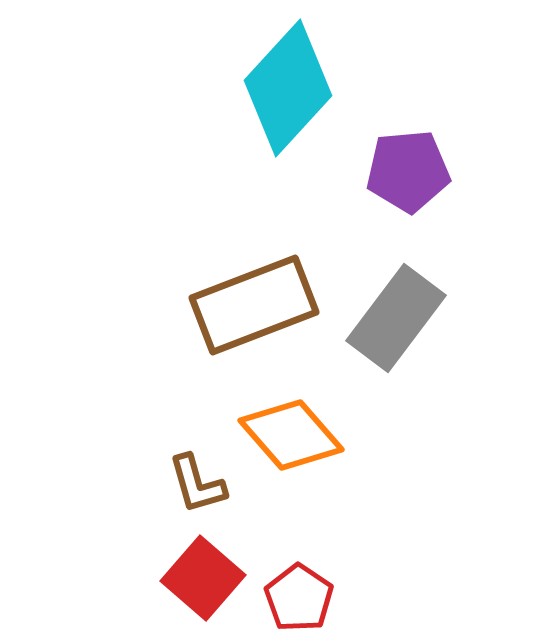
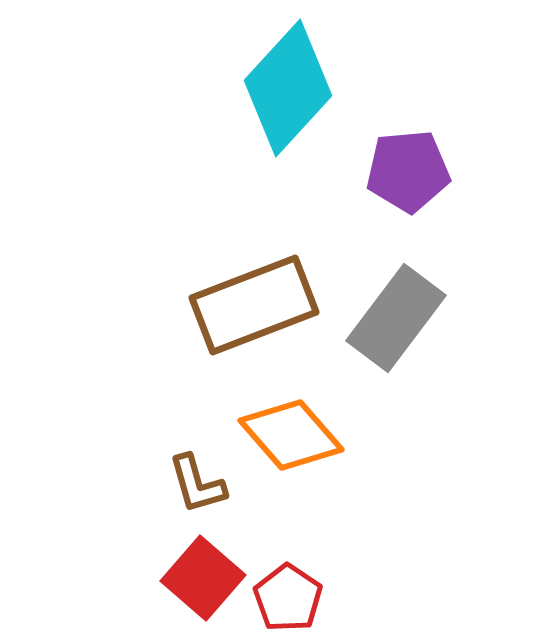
red pentagon: moved 11 px left
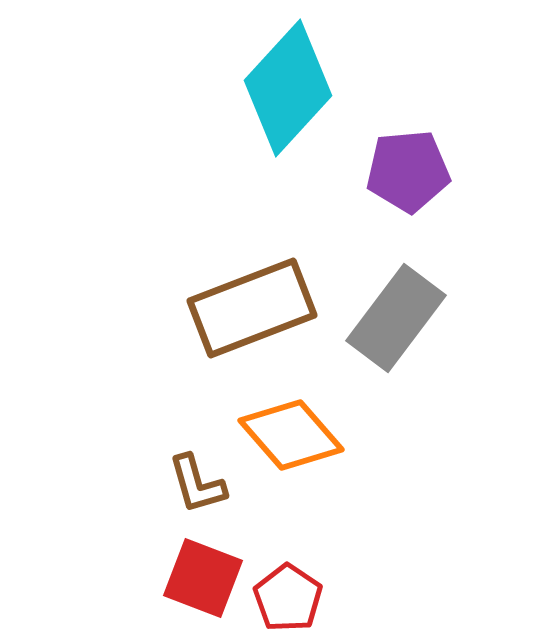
brown rectangle: moved 2 px left, 3 px down
red square: rotated 20 degrees counterclockwise
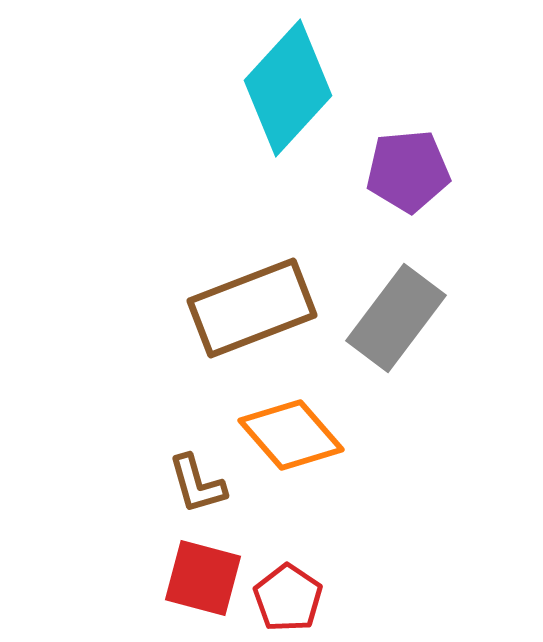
red square: rotated 6 degrees counterclockwise
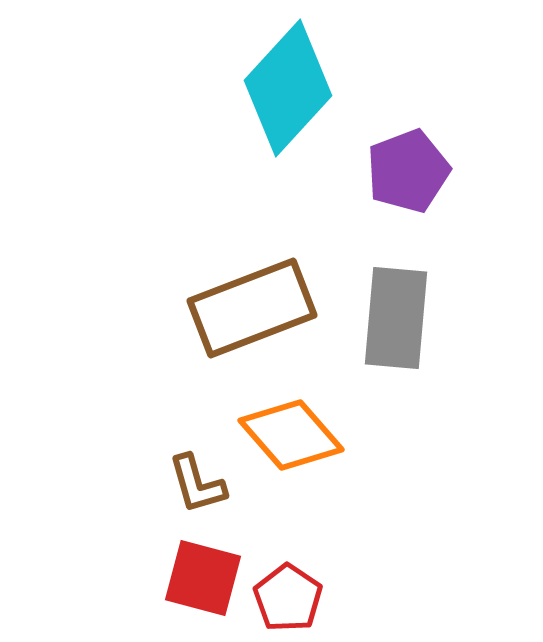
purple pentagon: rotated 16 degrees counterclockwise
gray rectangle: rotated 32 degrees counterclockwise
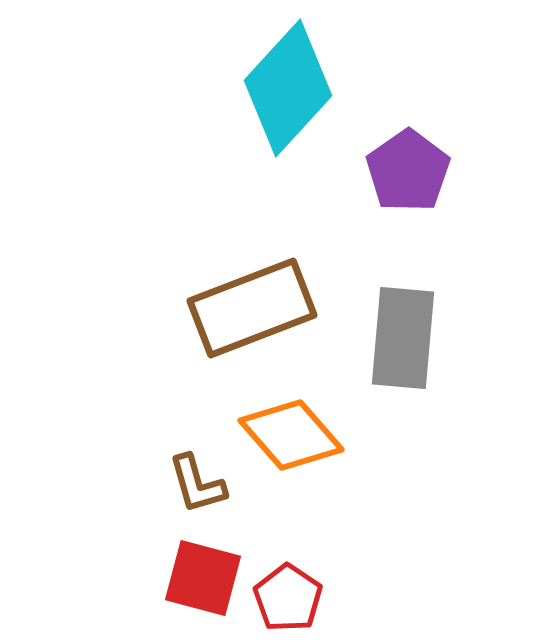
purple pentagon: rotated 14 degrees counterclockwise
gray rectangle: moved 7 px right, 20 px down
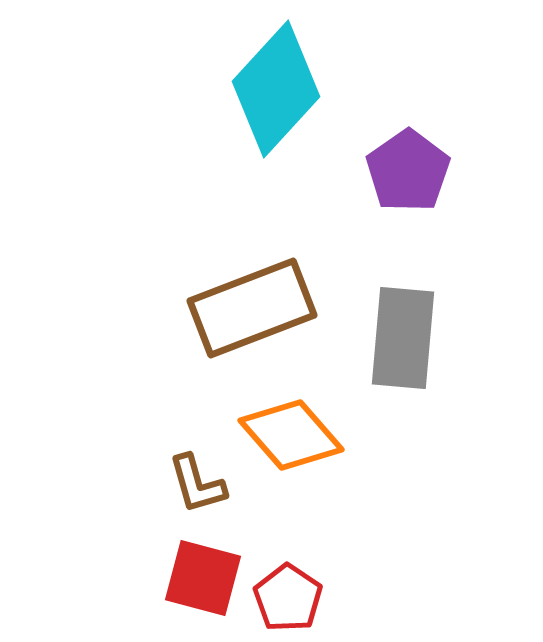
cyan diamond: moved 12 px left, 1 px down
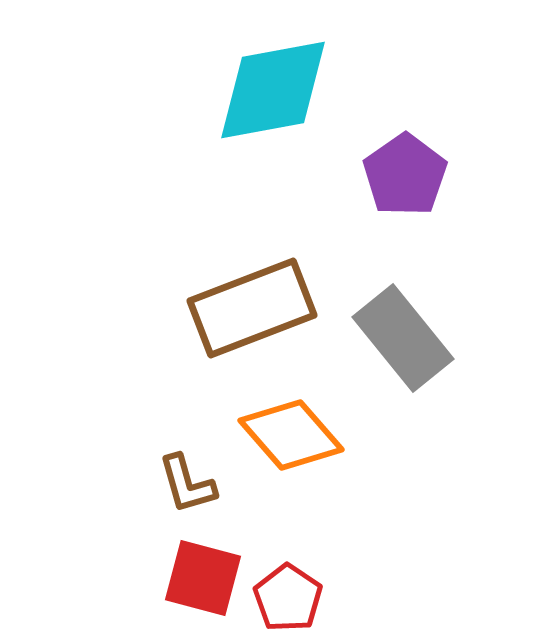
cyan diamond: moved 3 px left, 1 px down; rotated 37 degrees clockwise
purple pentagon: moved 3 px left, 4 px down
gray rectangle: rotated 44 degrees counterclockwise
brown L-shape: moved 10 px left
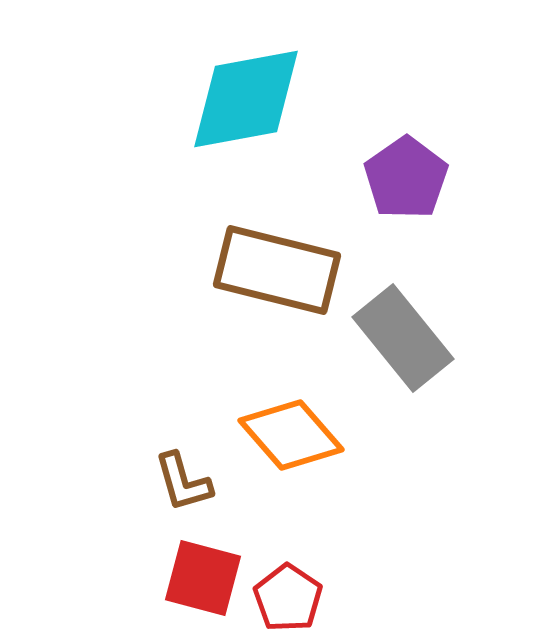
cyan diamond: moved 27 px left, 9 px down
purple pentagon: moved 1 px right, 3 px down
brown rectangle: moved 25 px right, 38 px up; rotated 35 degrees clockwise
brown L-shape: moved 4 px left, 2 px up
